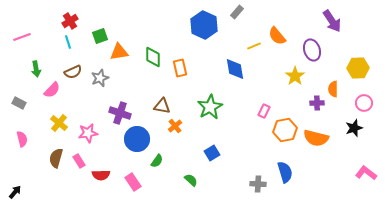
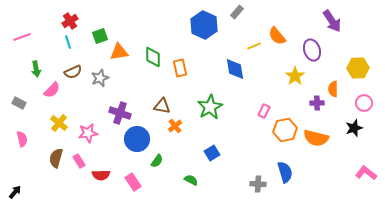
green semicircle at (191, 180): rotated 16 degrees counterclockwise
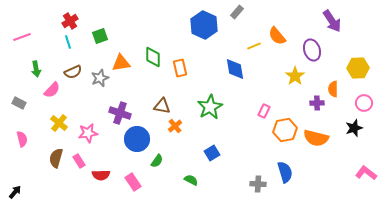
orange triangle at (119, 52): moved 2 px right, 11 px down
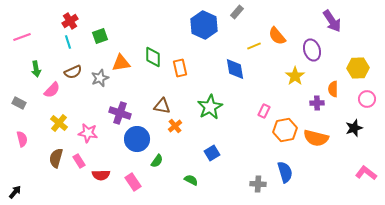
pink circle at (364, 103): moved 3 px right, 4 px up
pink star at (88, 133): rotated 18 degrees clockwise
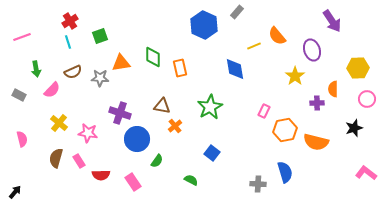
gray star at (100, 78): rotated 24 degrees clockwise
gray rectangle at (19, 103): moved 8 px up
orange semicircle at (316, 138): moved 4 px down
blue square at (212, 153): rotated 21 degrees counterclockwise
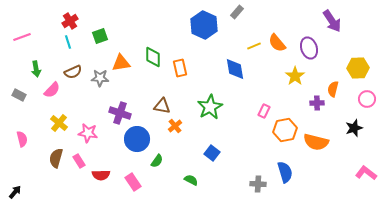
orange semicircle at (277, 36): moved 7 px down
purple ellipse at (312, 50): moved 3 px left, 2 px up
orange semicircle at (333, 89): rotated 14 degrees clockwise
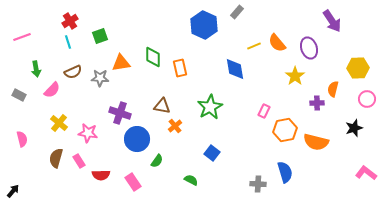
black arrow at (15, 192): moved 2 px left, 1 px up
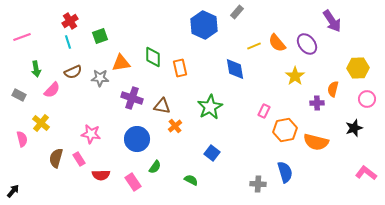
purple ellipse at (309, 48): moved 2 px left, 4 px up; rotated 20 degrees counterclockwise
purple cross at (120, 113): moved 12 px right, 15 px up
yellow cross at (59, 123): moved 18 px left
pink star at (88, 133): moved 3 px right, 1 px down
pink rectangle at (79, 161): moved 2 px up
green semicircle at (157, 161): moved 2 px left, 6 px down
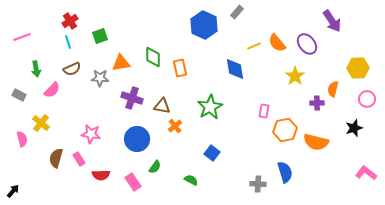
brown semicircle at (73, 72): moved 1 px left, 3 px up
pink rectangle at (264, 111): rotated 16 degrees counterclockwise
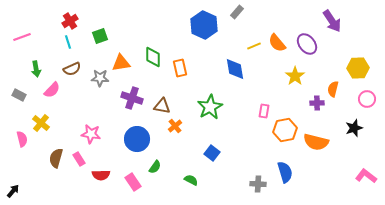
pink L-shape at (366, 173): moved 3 px down
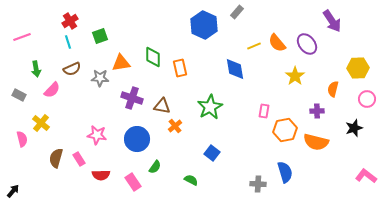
purple cross at (317, 103): moved 8 px down
pink star at (91, 134): moved 6 px right, 1 px down
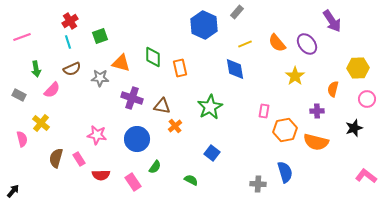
yellow line at (254, 46): moved 9 px left, 2 px up
orange triangle at (121, 63): rotated 24 degrees clockwise
